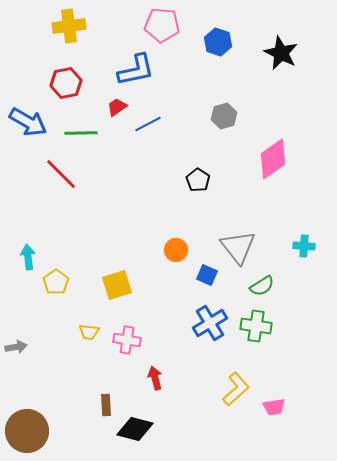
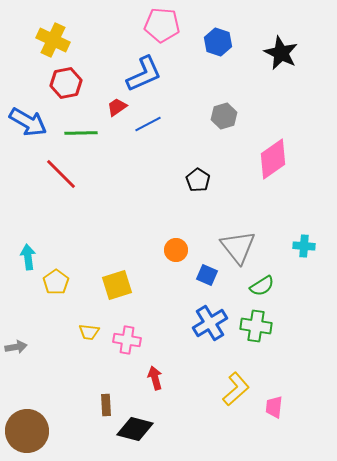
yellow cross: moved 16 px left, 14 px down; rotated 32 degrees clockwise
blue L-shape: moved 8 px right, 4 px down; rotated 12 degrees counterclockwise
pink trapezoid: rotated 105 degrees clockwise
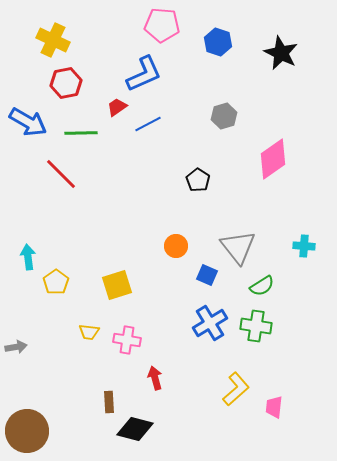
orange circle: moved 4 px up
brown rectangle: moved 3 px right, 3 px up
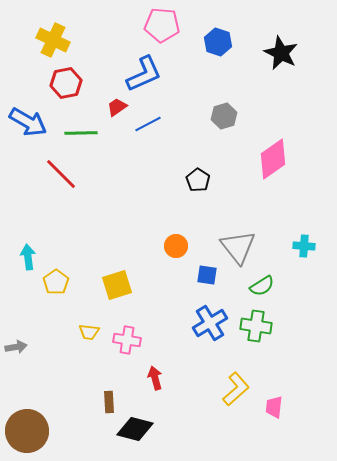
blue square: rotated 15 degrees counterclockwise
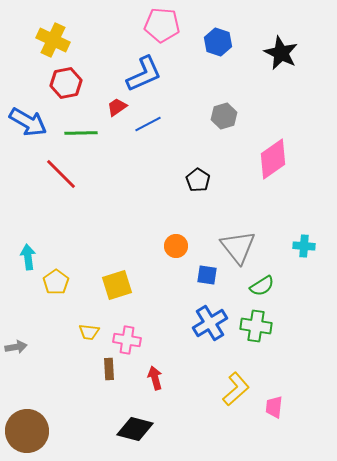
brown rectangle: moved 33 px up
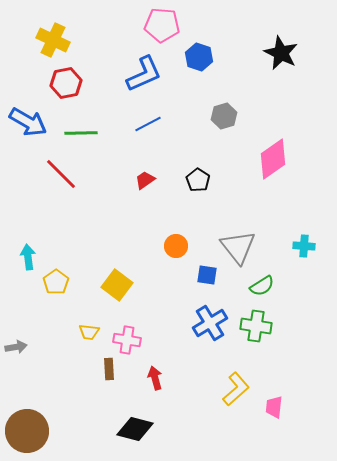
blue hexagon: moved 19 px left, 15 px down
red trapezoid: moved 28 px right, 73 px down
yellow square: rotated 36 degrees counterclockwise
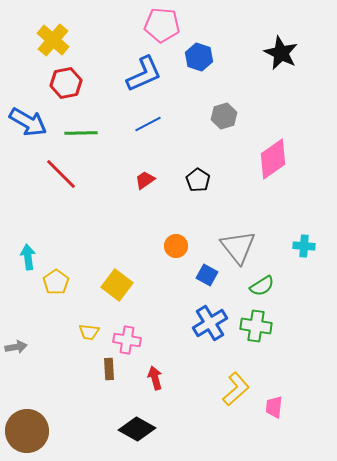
yellow cross: rotated 16 degrees clockwise
blue square: rotated 20 degrees clockwise
black diamond: moved 2 px right; rotated 15 degrees clockwise
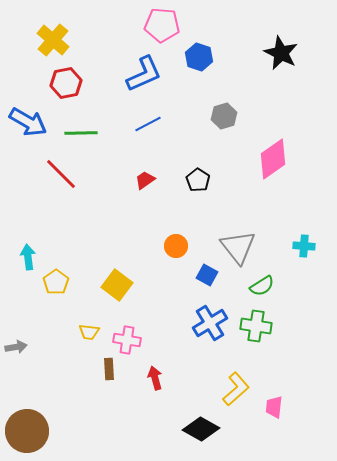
black diamond: moved 64 px right
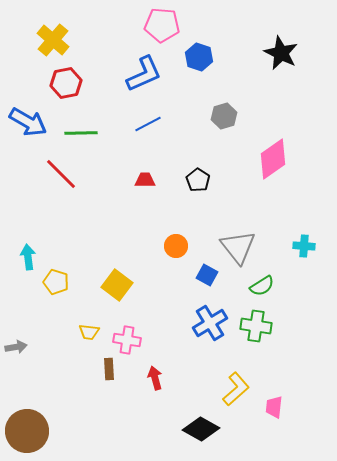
red trapezoid: rotated 35 degrees clockwise
yellow pentagon: rotated 20 degrees counterclockwise
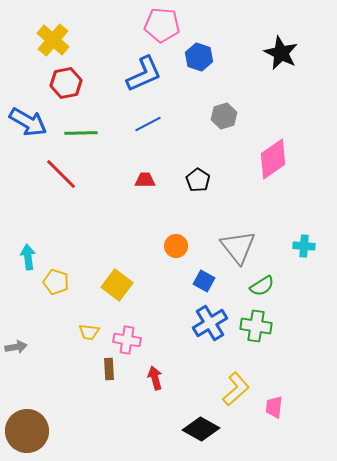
blue square: moved 3 px left, 6 px down
